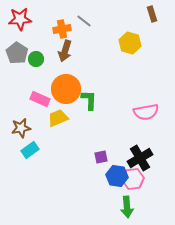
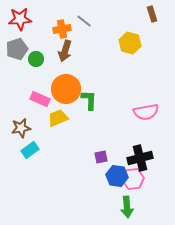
gray pentagon: moved 4 px up; rotated 20 degrees clockwise
black cross: rotated 15 degrees clockwise
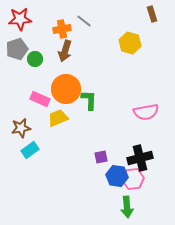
green circle: moved 1 px left
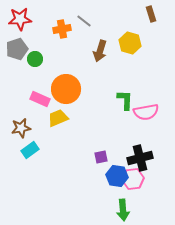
brown rectangle: moved 1 px left
brown arrow: moved 35 px right
green L-shape: moved 36 px right
green arrow: moved 4 px left, 3 px down
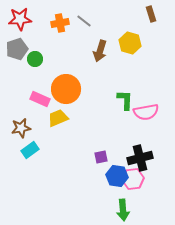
orange cross: moved 2 px left, 6 px up
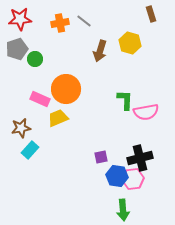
cyan rectangle: rotated 12 degrees counterclockwise
